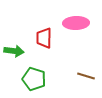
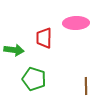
green arrow: moved 1 px up
brown line: moved 10 px down; rotated 72 degrees clockwise
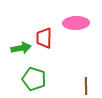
green arrow: moved 7 px right, 2 px up; rotated 18 degrees counterclockwise
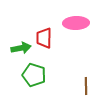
green pentagon: moved 4 px up
